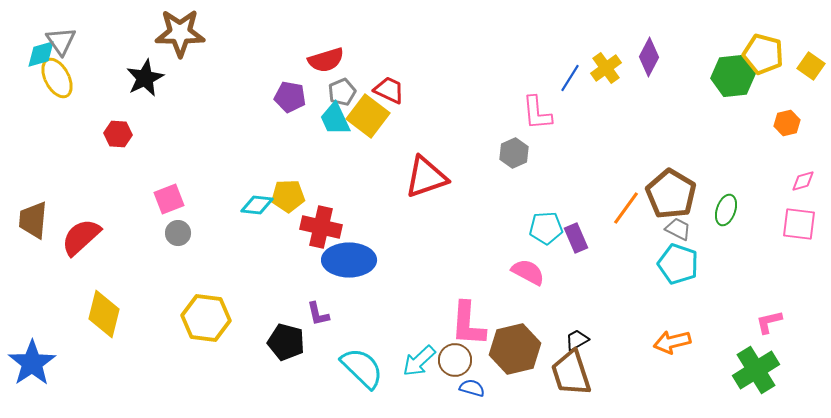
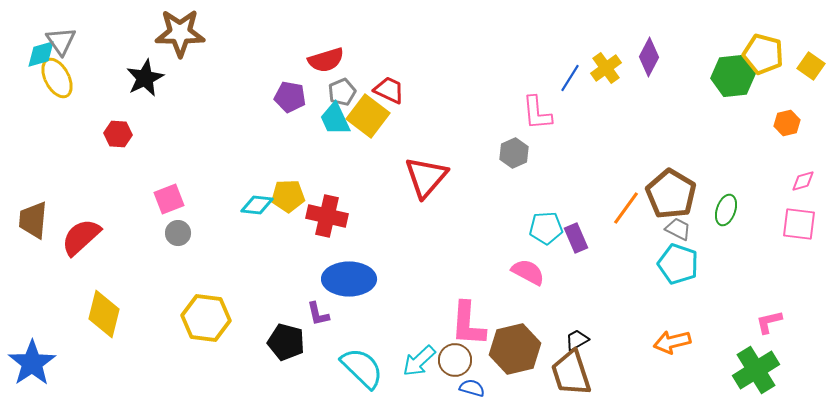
red triangle at (426, 177): rotated 30 degrees counterclockwise
red cross at (321, 227): moved 6 px right, 11 px up
blue ellipse at (349, 260): moved 19 px down
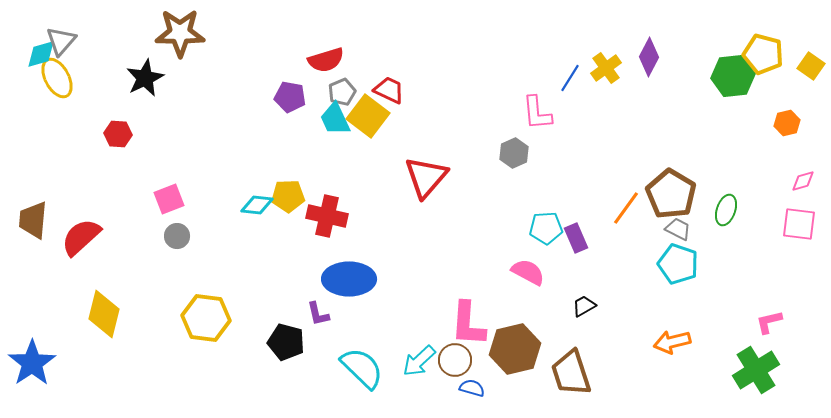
gray triangle at (61, 41): rotated 16 degrees clockwise
gray circle at (178, 233): moved 1 px left, 3 px down
black trapezoid at (577, 340): moved 7 px right, 34 px up
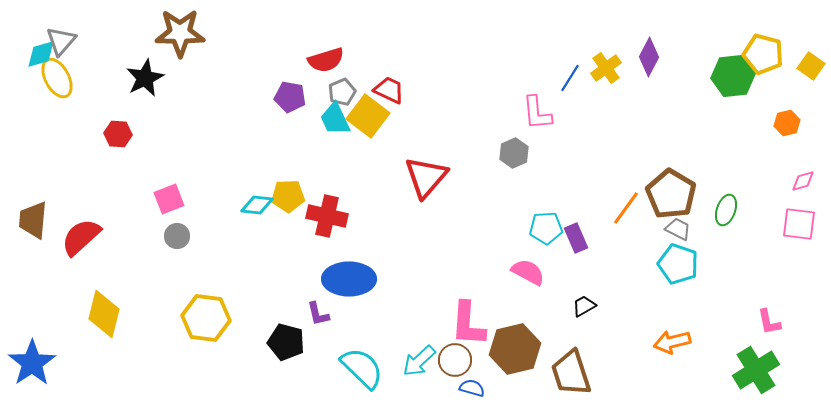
pink L-shape at (769, 322): rotated 88 degrees counterclockwise
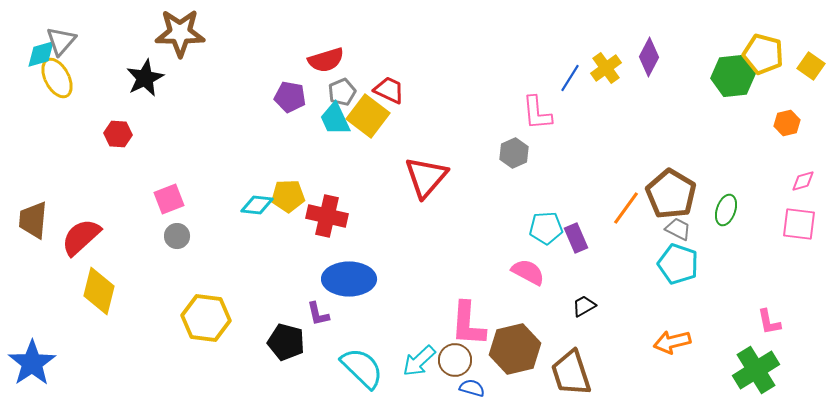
yellow diamond at (104, 314): moved 5 px left, 23 px up
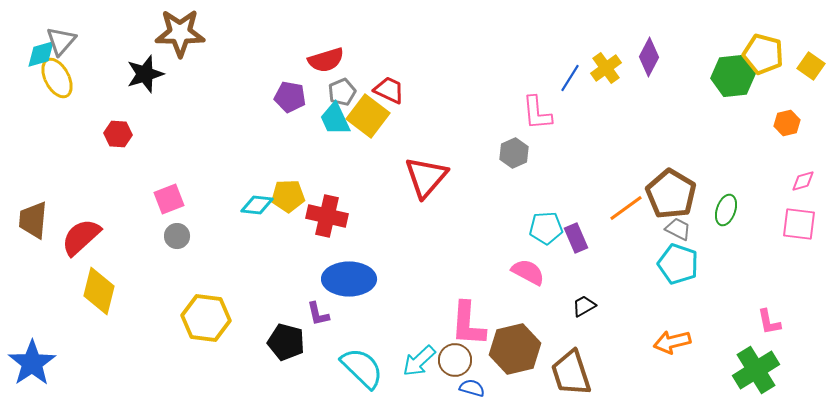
black star at (145, 78): moved 4 px up; rotated 9 degrees clockwise
orange line at (626, 208): rotated 18 degrees clockwise
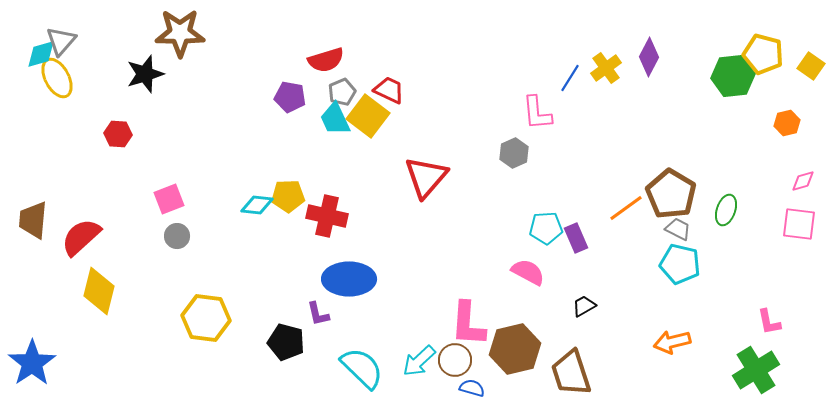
cyan pentagon at (678, 264): moved 2 px right; rotated 6 degrees counterclockwise
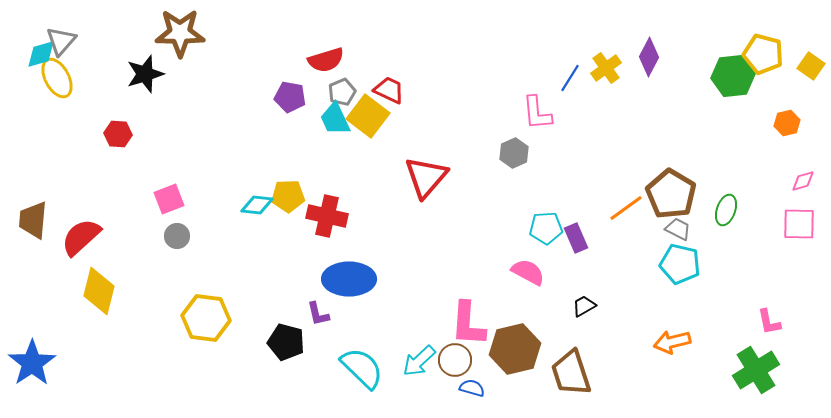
pink square at (799, 224): rotated 6 degrees counterclockwise
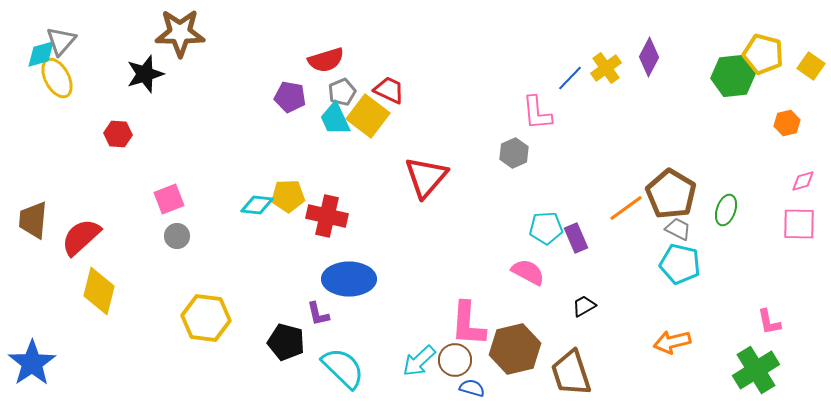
blue line at (570, 78): rotated 12 degrees clockwise
cyan semicircle at (362, 368): moved 19 px left
